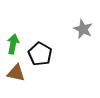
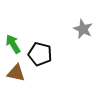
green arrow: rotated 42 degrees counterclockwise
black pentagon: rotated 15 degrees counterclockwise
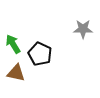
gray star: rotated 24 degrees counterclockwise
black pentagon: rotated 10 degrees clockwise
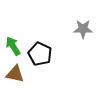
green arrow: moved 2 px down
brown triangle: moved 1 px left, 1 px down
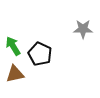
brown triangle: rotated 24 degrees counterclockwise
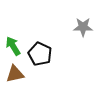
gray star: moved 2 px up
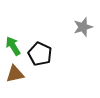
gray star: rotated 18 degrees counterclockwise
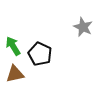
gray star: rotated 30 degrees counterclockwise
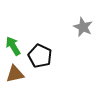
black pentagon: moved 2 px down
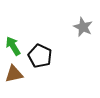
brown triangle: moved 1 px left
